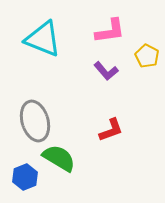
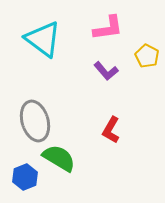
pink L-shape: moved 2 px left, 3 px up
cyan triangle: rotated 15 degrees clockwise
red L-shape: rotated 140 degrees clockwise
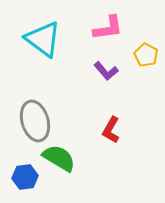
yellow pentagon: moved 1 px left, 1 px up
blue hexagon: rotated 15 degrees clockwise
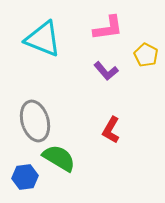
cyan triangle: rotated 15 degrees counterclockwise
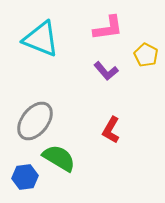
cyan triangle: moved 2 px left
gray ellipse: rotated 54 degrees clockwise
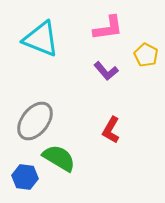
blue hexagon: rotated 15 degrees clockwise
